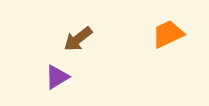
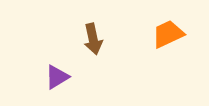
brown arrow: moved 15 px right; rotated 64 degrees counterclockwise
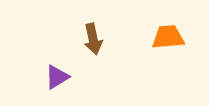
orange trapezoid: moved 3 px down; rotated 20 degrees clockwise
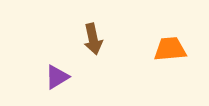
orange trapezoid: moved 2 px right, 12 px down
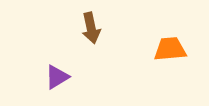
brown arrow: moved 2 px left, 11 px up
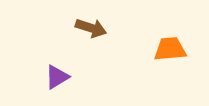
brown arrow: rotated 60 degrees counterclockwise
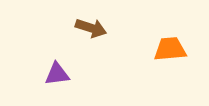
purple triangle: moved 3 px up; rotated 24 degrees clockwise
